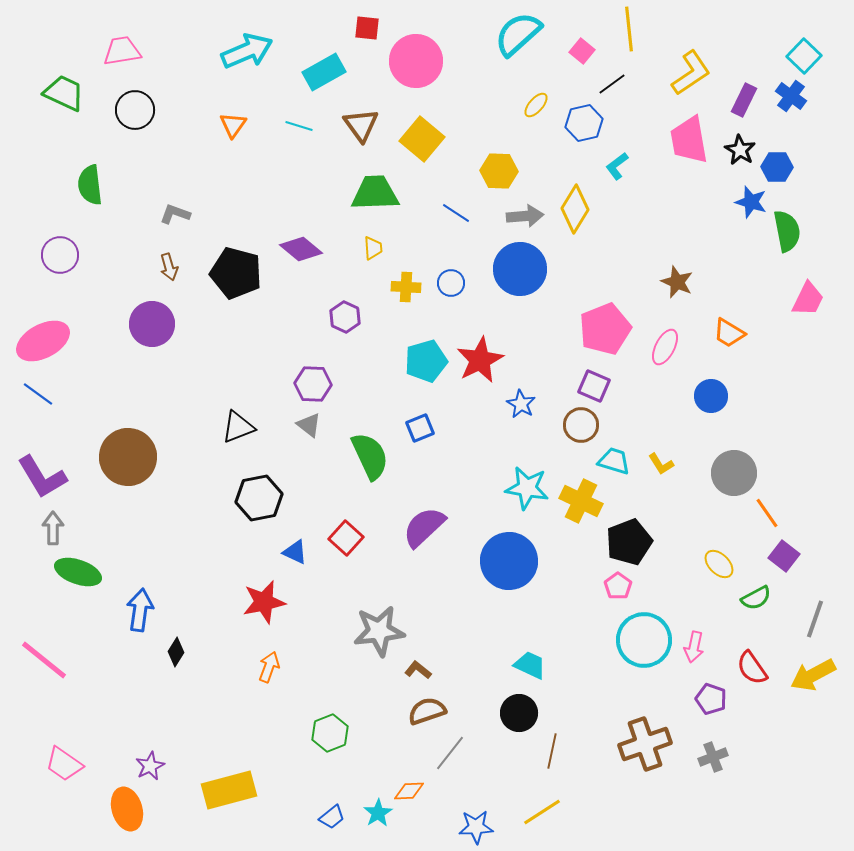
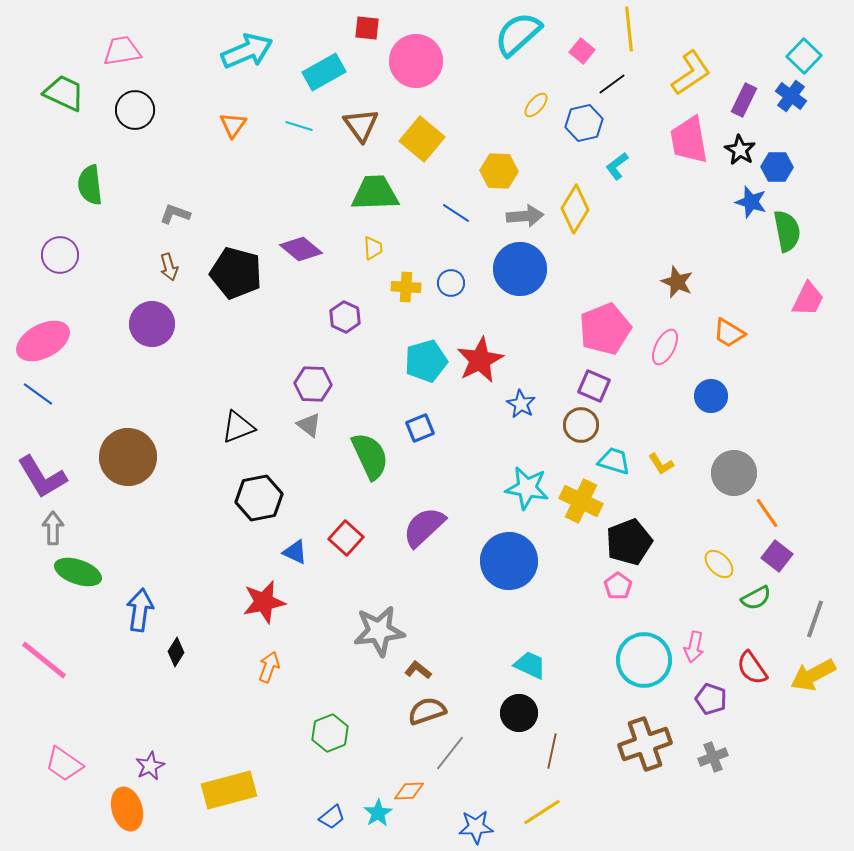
purple square at (784, 556): moved 7 px left
cyan circle at (644, 640): moved 20 px down
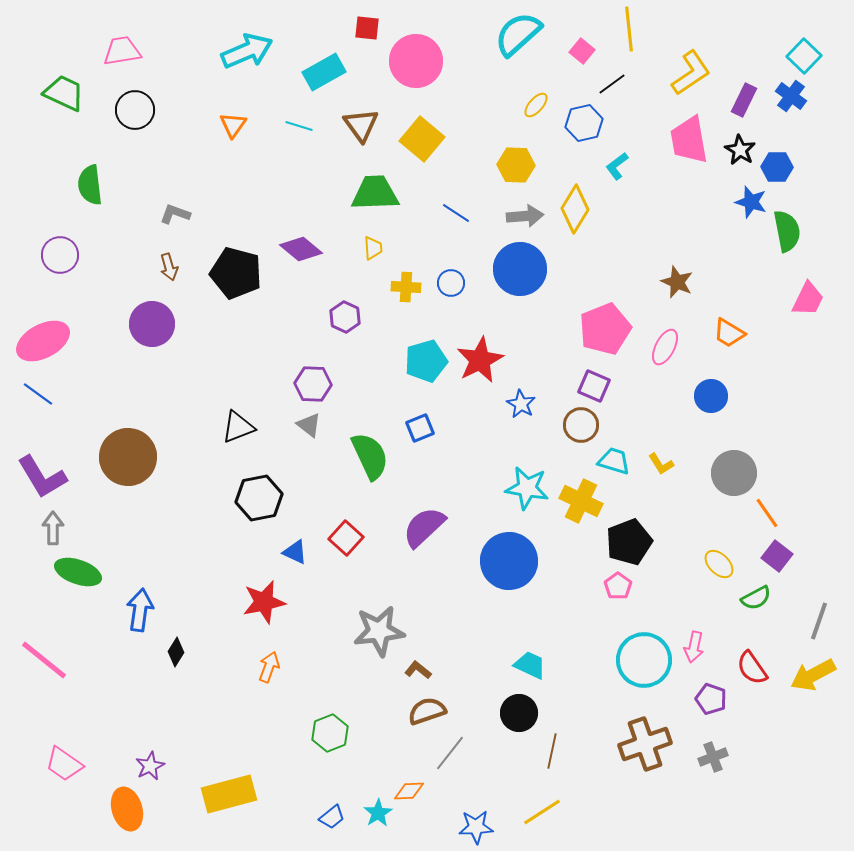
yellow hexagon at (499, 171): moved 17 px right, 6 px up
gray line at (815, 619): moved 4 px right, 2 px down
yellow rectangle at (229, 790): moved 4 px down
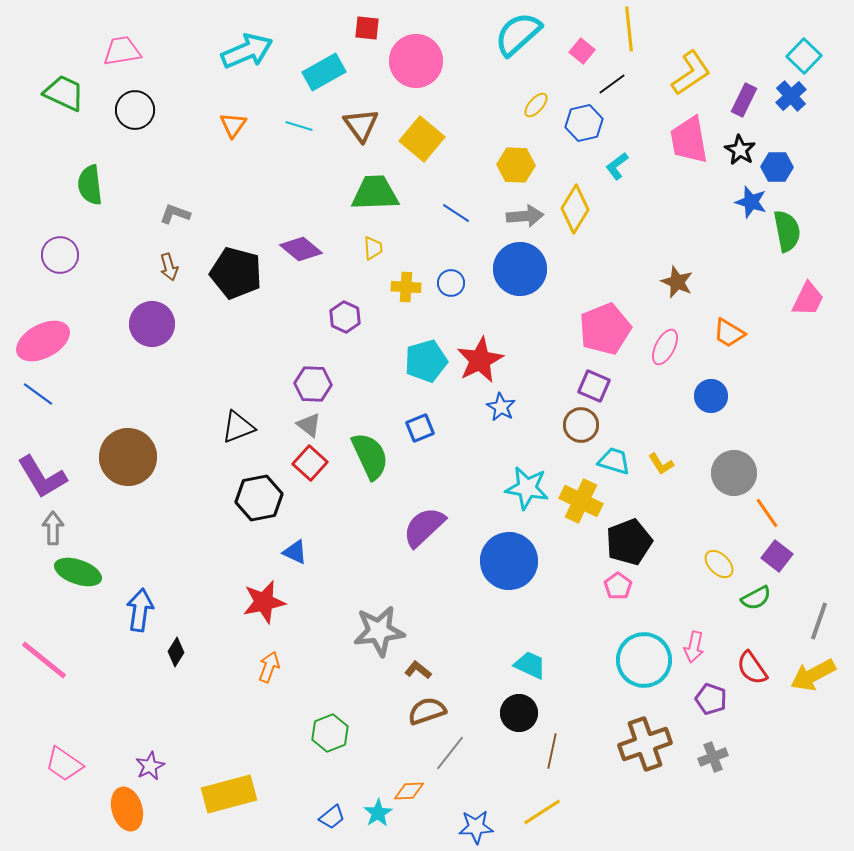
blue cross at (791, 96): rotated 12 degrees clockwise
blue star at (521, 404): moved 20 px left, 3 px down
red square at (346, 538): moved 36 px left, 75 px up
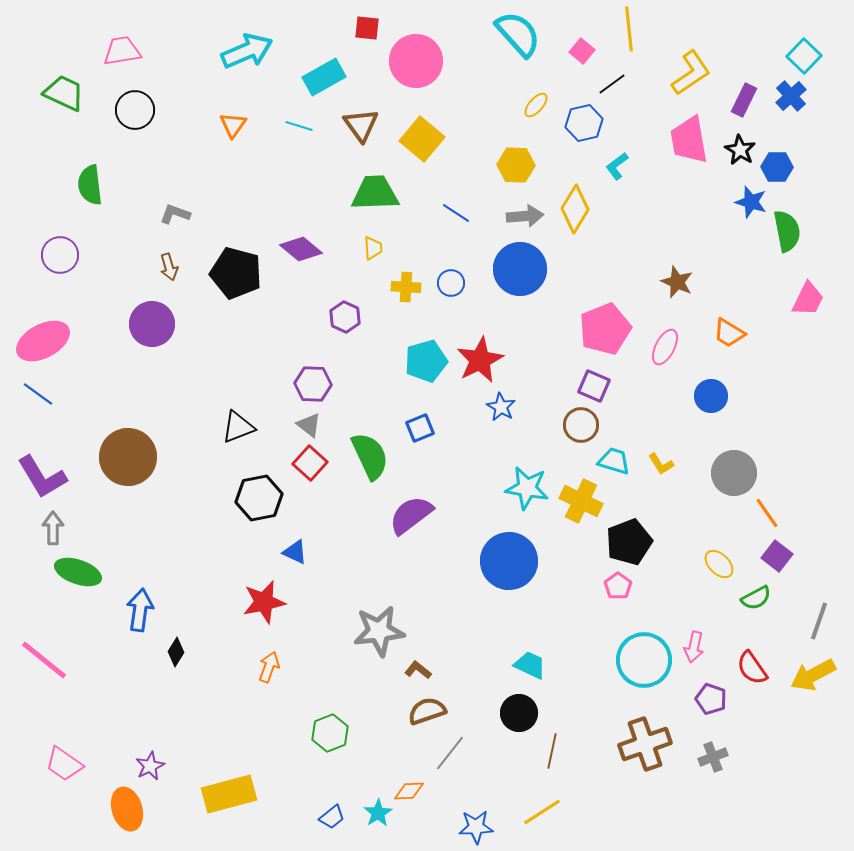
cyan semicircle at (518, 34): rotated 90 degrees clockwise
cyan rectangle at (324, 72): moved 5 px down
purple semicircle at (424, 527): moved 13 px left, 12 px up; rotated 6 degrees clockwise
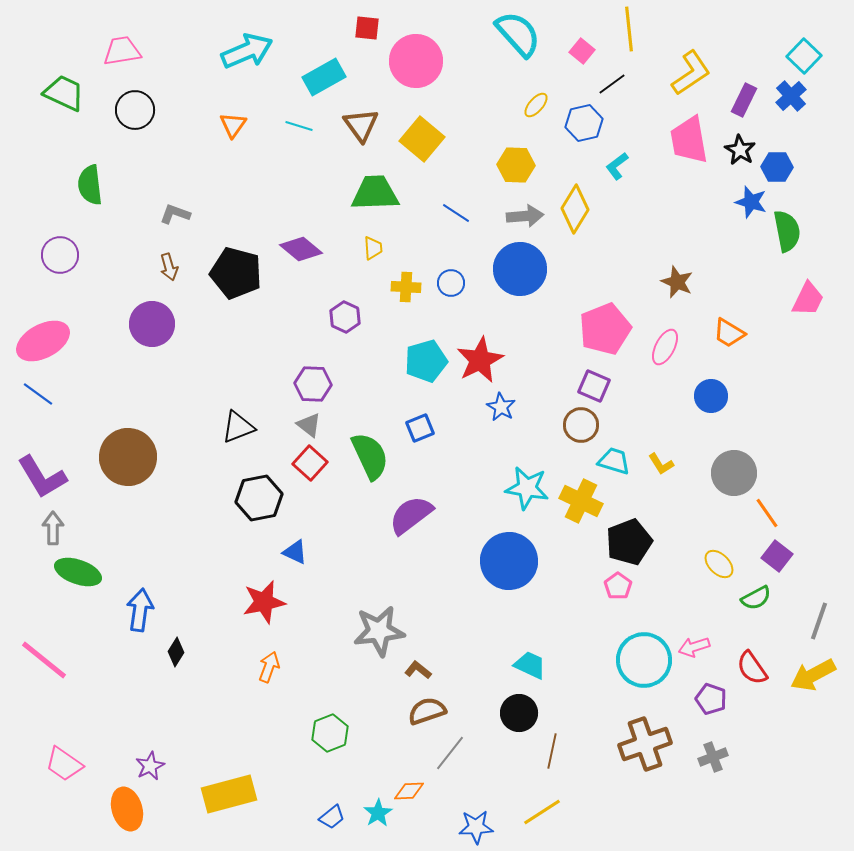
pink arrow at (694, 647): rotated 60 degrees clockwise
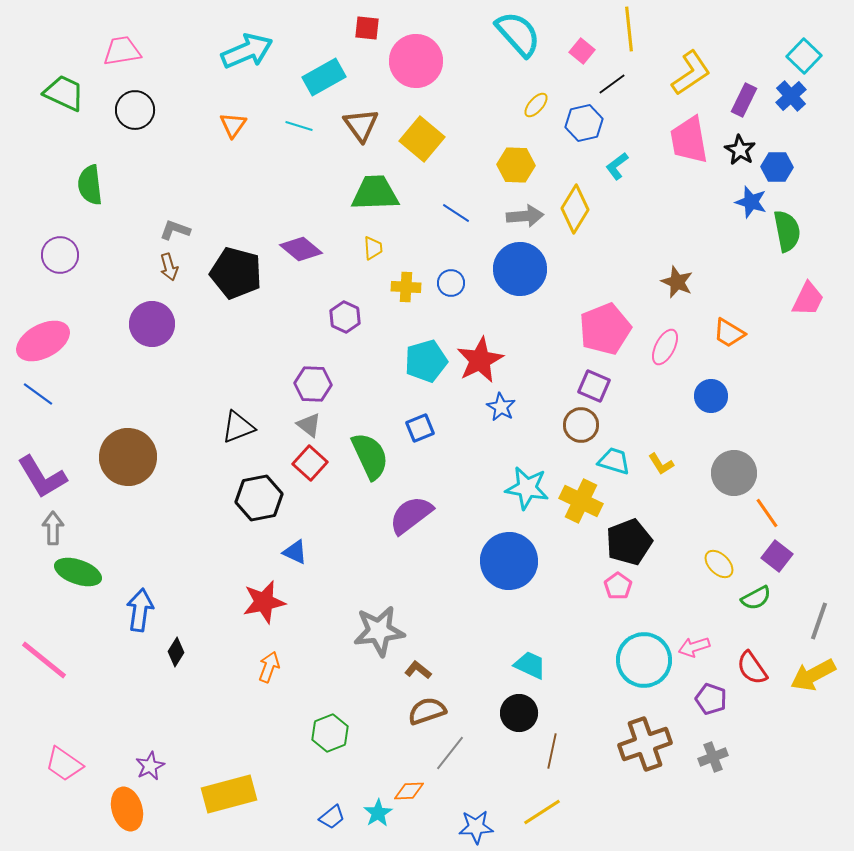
gray L-shape at (175, 214): moved 16 px down
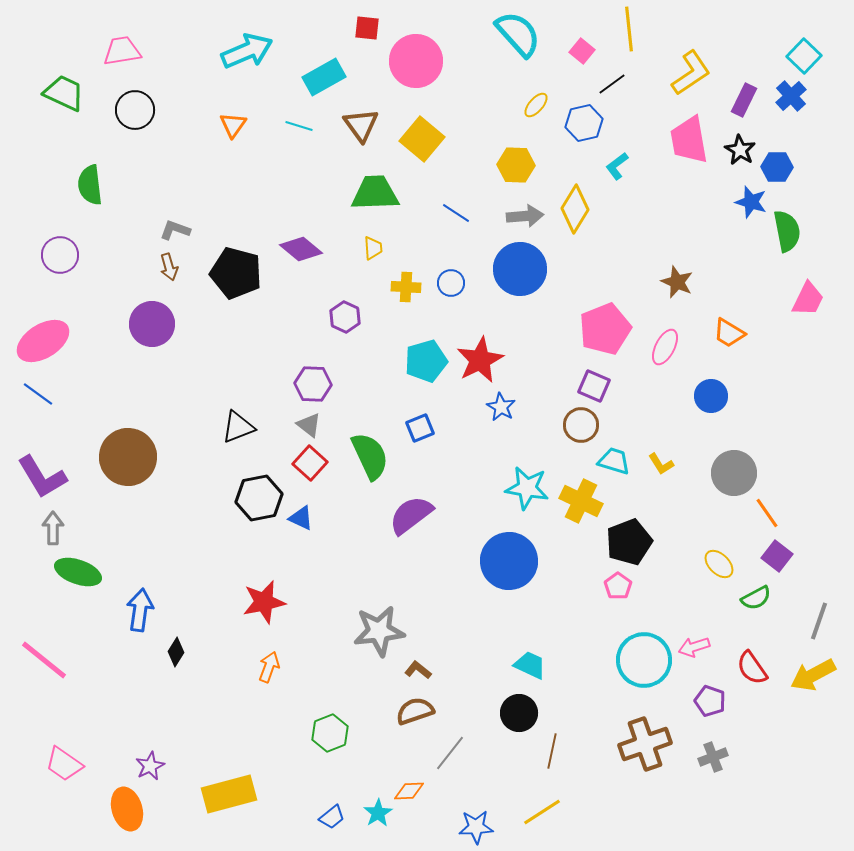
pink ellipse at (43, 341): rotated 4 degrees counterclockwise
blue triangle at (295, 552): moved 6 px right, 34 px up
purple pentagon at (711, 699): moved 1 px left, 2 px down
brown semicircle at (427, 711): moved 12 px left
